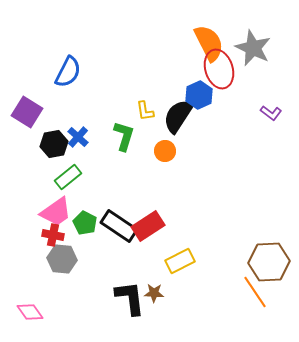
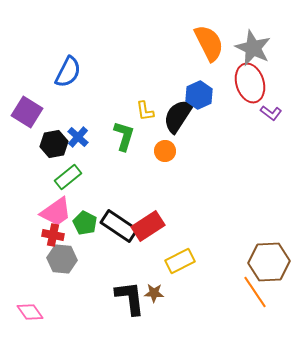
red ellipse: moved 31 px right, 14 px down
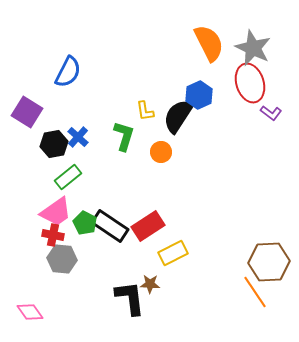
orange circle: moved 4 px left, 1 px down
black rectangle: moved 9 px left
yellow rectangle: moved 7 px left, 8 px up
brown star: moved 4 px left, 9 px up
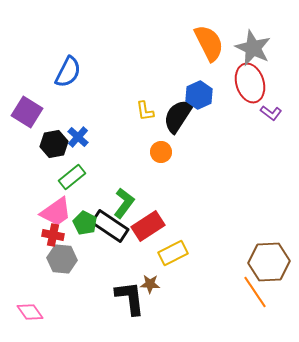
green L-shape: moved 67 px down; rotated 20 degrees clockwise
green rectangle: moved 4 px right
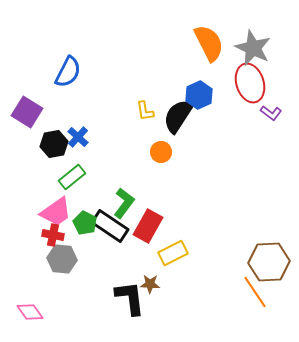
red rectangle: rotated 28 degrees counterclockwise
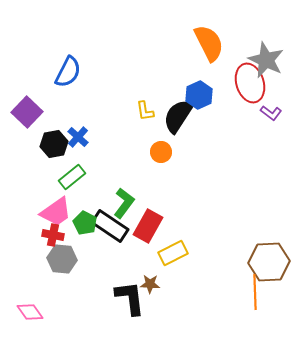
gray star: moved 13 px right, 12 px down
purple square: rotated 12 degrees clockwise
orange line: rotated 32 degrees clockwise
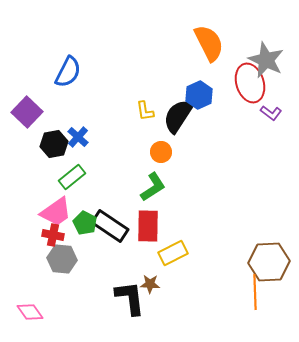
green L-shape: moved 29 px right, 16 px up; rotated 20 degrees clockwise
red rectangle: rotated 28 degrees counterclockwise
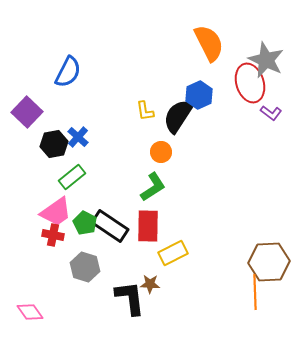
gray hexagon: moved 23 px right, 8 px down; rotated 12 degrees clockwise
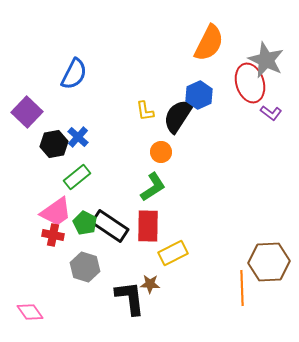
orange semicircle: rotated 54 degrees clockwise
blue semicircle: moved 6 px right, 2 px down
green rectangle: moved 5 px right
orange line: moved 13 px left, 4 px up
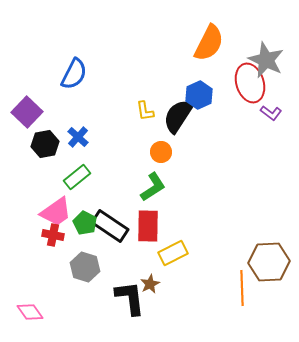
black hexagon: moved 9 px left
brown star: rotated 30 degrees counterclockwise
